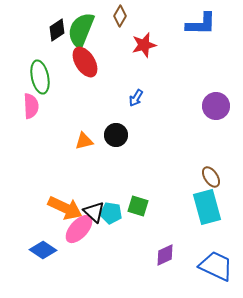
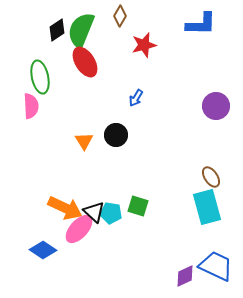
orange triangle: rotated 48 degrees counterclockwise
purple diamond: moved 20 px right, 21 px down
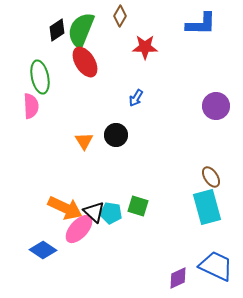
red star: moved 1 px right, 2 px down; rotated 15 degrees clockwise
purple diamond: moved 7 px left, 2 px down
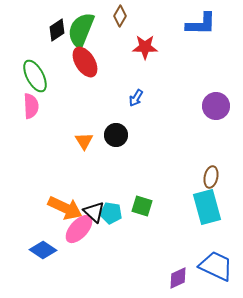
green ellipse: moved 5 px left, 1 px up; rotated 16 degrees counterclockwise
brown ellipse: rotated 45 degrees clockwise
green square: moved 4 px right
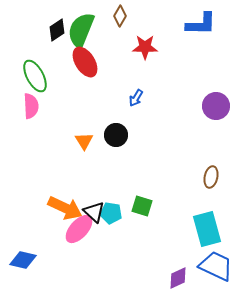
cyan rectangle: moved 22 px down
blue diamond: moved 20 px left, 10 px down; rotated 20 degrees counterclockwise
